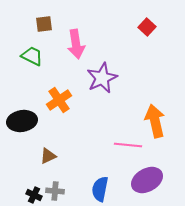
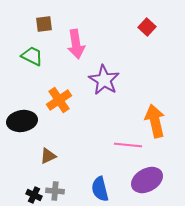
purple star: moved 2 px right, 2 px down; rotated 16 degrees counterclockwise
blue semicircle: rotated 25 degrees counterclockwise
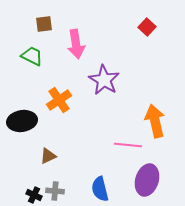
purple ellipse: rotated 44 degrees counterclockwise
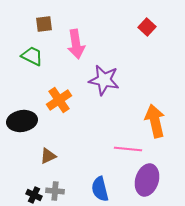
purple star: rotated 20 degrees counterclockwise
pink line: moved 4 px down
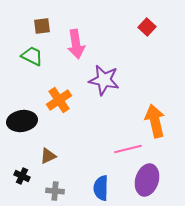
brown square: moved 2 px left, 2 px down
pink line: rotated 20 degrees counterclockwise
blue semicircle: moved 1 px right, 1 px up; rotated 15 degrees clockwise
black cross: moved 12 px left, 19 px up
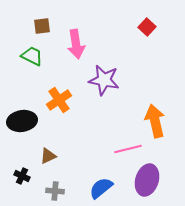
blue semicircle: rotated 50 degrees clockwise
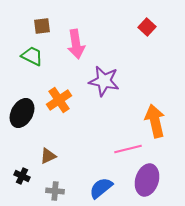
purple star: moved 1 px down
black ellipse: moved 8 px up; rotated 52 degrees counterclockwise
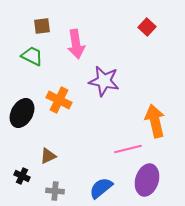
orange cross: rotated 30 degrees counterclockwise
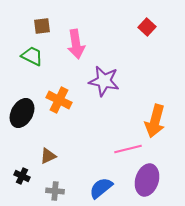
orange arrow: rotated 152 degrees counterclockwise
